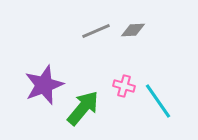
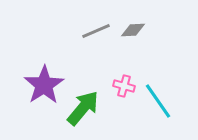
purple star: rotated 12 degrees counterclockwise
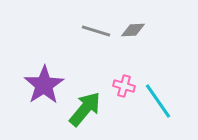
gray line: rotated 40 degrees clockwise
green arrow: moved 2 px right, 1 px down
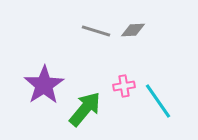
pink cross: rotated 25 degrees counterclockwise
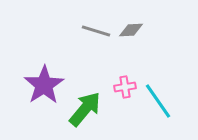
gray diamond: moved 2 px left
pink cross: moved 1 px right, 1 px down
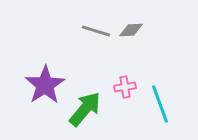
purple star: moved 1 px right
cyan line: moved 2 px right, 3 px down; rotated 15 degrees clockwise
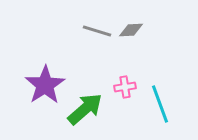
gray line: moved 1 px right
green arrow: rotated 9 degrees clockwise
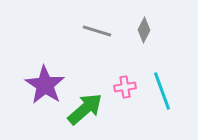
gray diamond: moved 13 px right; rotated 60 degrees counterclockwise
purple star: rotated 6 degrees counterclockwise
cyan line: moved 2 px right, 13 px up
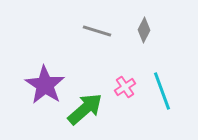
pink cross: rotated 25 degrees counterclockwise
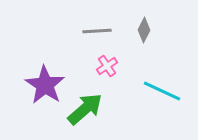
gray line: rotated 20 degrees counterclockwise
pink cross: moved 18 px left, 21 px up
cyan line: rotated 45 degrees counterclockwise
